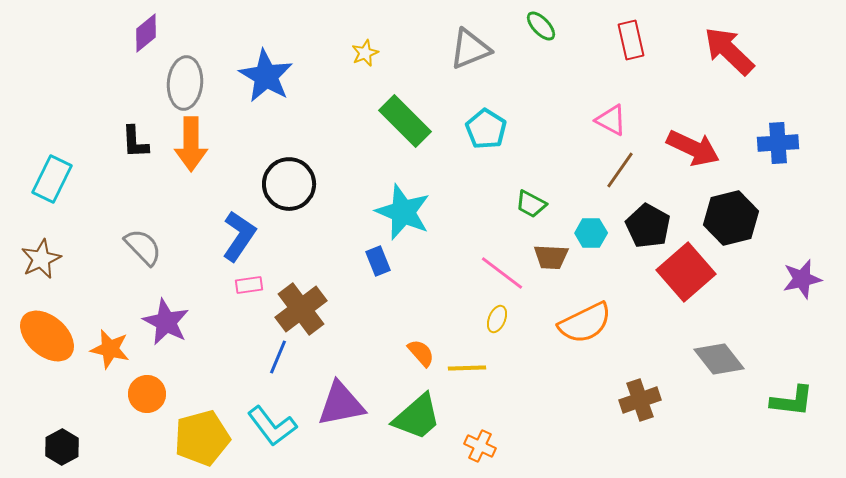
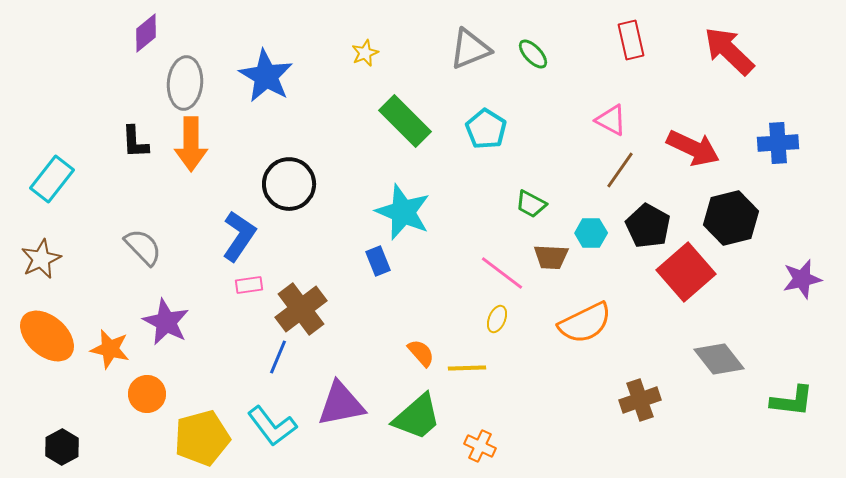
green ellipse at (541, 26): moved 8 px left, 28 px down
cyan rectangle at (52, 179): rotated 12 degrees clockwise
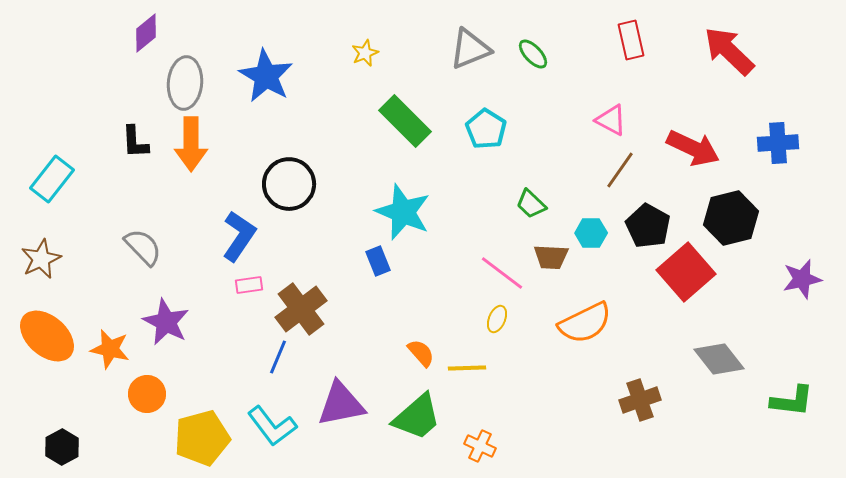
green trapezoid at (531, 204): rotated 16 degrees clockwise
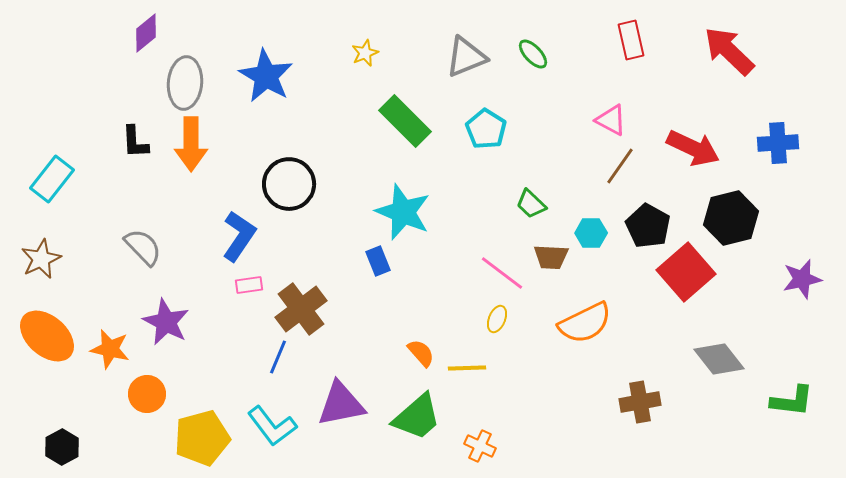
gray triangle at (470, 49): moved 4 px left, 8 px down
brown line at (620, 170): moved 4 px up
brown cross at (640, 400): moved 2 px down; rotated 9 degrees clockwise
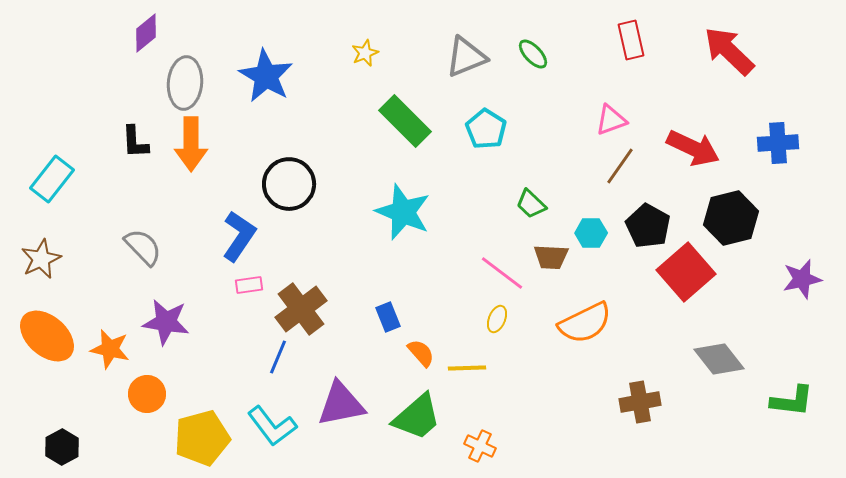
pink triangle at (611, 120): rotated 48 degrees counterclockwise
blue rectangle at (378, 261): moved 10 px right, 56 px down
purple star at (166, 322): rotated 18 degrees counterclockwise
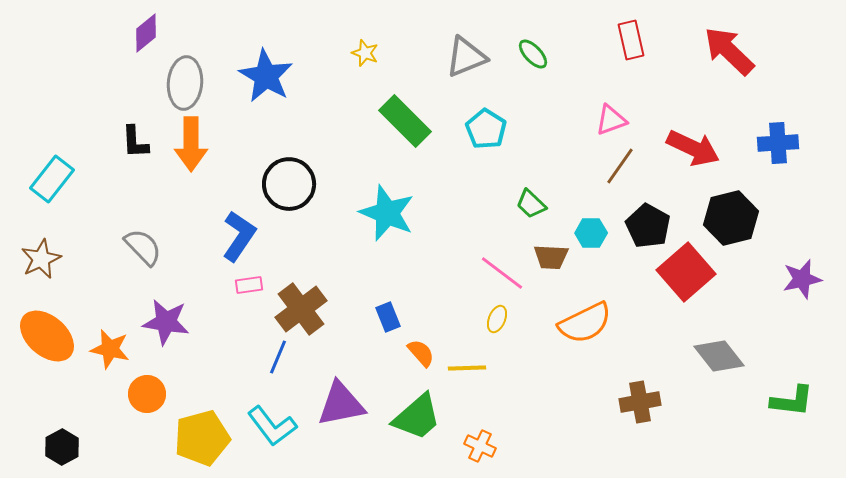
yellow star at (365, 53): rotated 28 degrees counterclockwise
cyan star at (403, 212): moved 16 px left, 1 px down
gray diamond at (719, 359): moved 3 px up
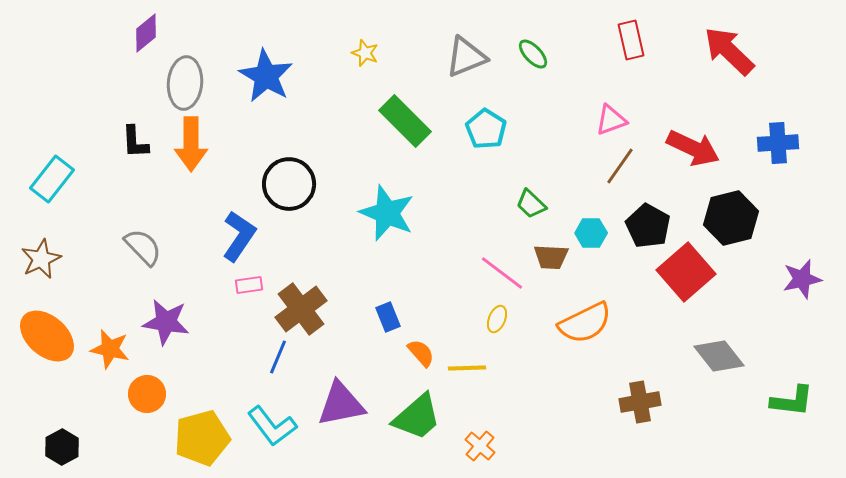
orange cross at (480, 446): rotated 16 degrees clockwise
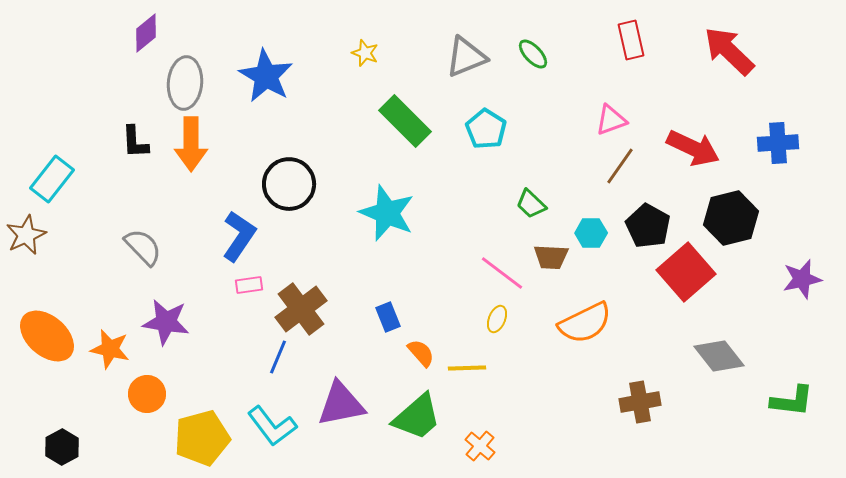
brown star at (41, 259): moved 15 px left, 24 px up
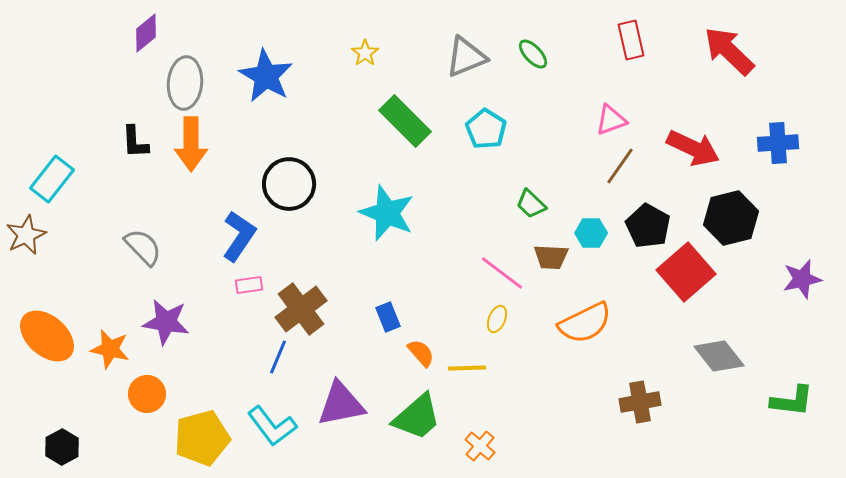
yellow star at (365, 53): rotated 16 degrees clockwise
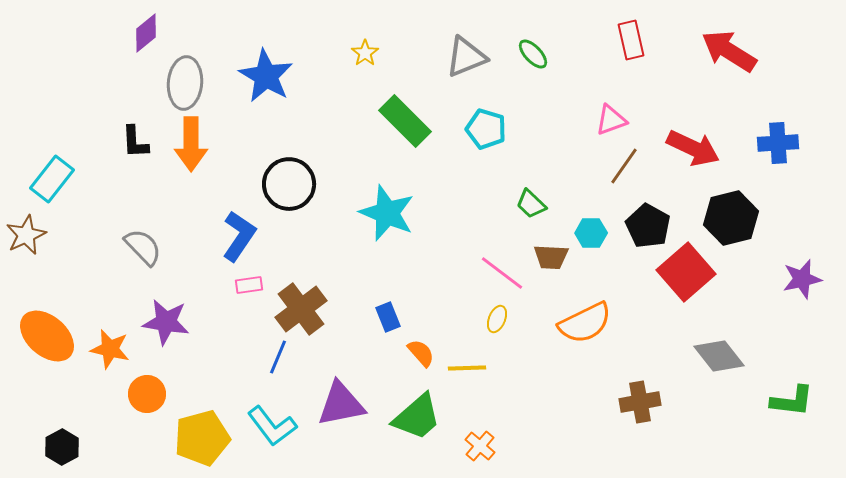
red arrow at (729, 51): rotated 12 degrees counterclockwise
cyan pentagon at (486, 129): rotated 15 degrees counterclockwise
brown line at (620, 166): moved 4 px right
